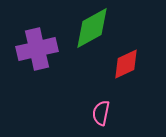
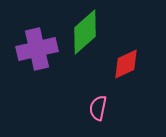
green diamond: moved 7 px left, 4 px down; rotated 12 degrees counterclockwise
pink semicircle: moved 3 px left, 5 px up
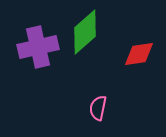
purple cross: moved 1 px right, 2 px up
red diamond: moved 13 px right, 10 px up; rotated 16 degrees clockwise
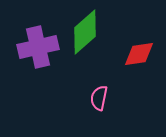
pink semicircle: moved 1 px right, 10 px up
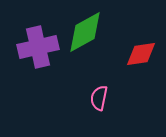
green diamond: rotated 12 degrees clockwise
red diamond: moved 2 px right
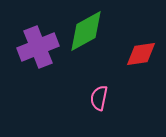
green diamond: moved 1 px right, 1 px up
purple cross: rotated 9 degrees counterclockwise
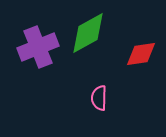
green diamond: moved 2 px right, 2 px down
pink semicircle: rotated 10 degrees counterclockwise
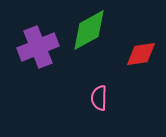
green diamond: moved 1 px right, 3 px up
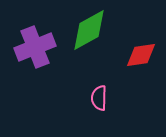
purple cross: moved 3 px left
red diamond: moved 1 px down
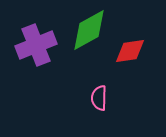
purple cross: moved 1 px right, 2 px up
red diamond: moved 11 px left, 4 px up
